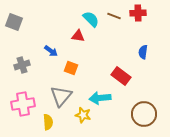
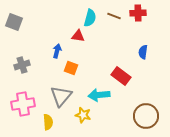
cyan semicircle: moved 1 px left, 1 px up; rotated 60 degrees clockwise
blue arrow: moved 6 px right; rotated 112 degrees counterclockwise
cyan arrow: moved 1 px left, 3 px up
brown circle: moved 2 px right, 2 px down
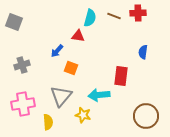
blue arrow: rotated 152 degrees counterclockwise
red rectangle: rotated 60 degrees clockwise
